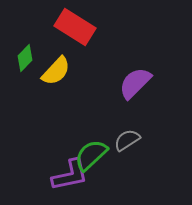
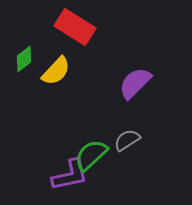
green diamond: moved 1 px left, 1 px down; rotated 8 degrees clockwise
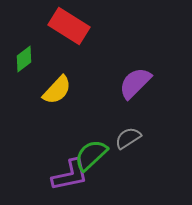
red rectangle: moved 6 px left, 1 px up
yellow semicircle: moved 1 px right, 19 px down
gray semicircle: moved 1 px right, 2 px up
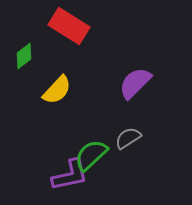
green diamond: moved 3 px up
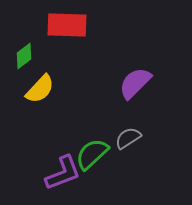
red rectangle: moved 2 px left, 1 px up; rotated 30 degrees counterclockwise
yellow semicircle: moved 17 px left, 1 px up
green semicircle: moved 1 px right, 1 px up
purple L-shape: moved 7 px left, 2 px up; rotated 9 degrees counterclockwise
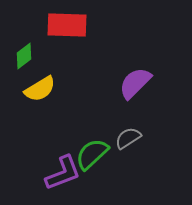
yellow semicircle: rotated 16 degrees clockwise
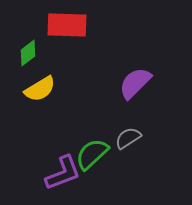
green diamond: moved 4 px right, 3 px up
